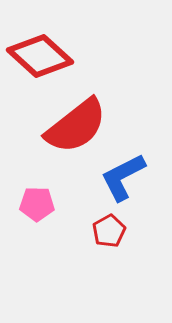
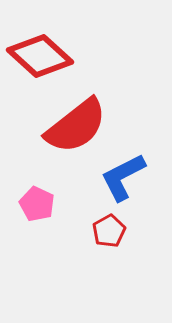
pink pentagon: rotated 24 degrees clockwise
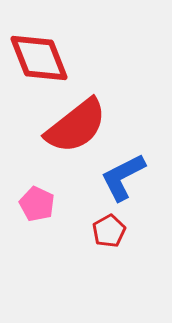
red diamond: moved 1 px left, 2 px down; rotated 26 degrees clockwise
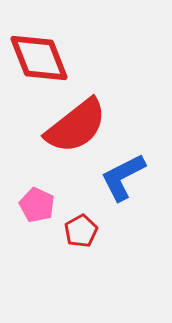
pink pentagon: moved 1 px down
red pentagon: moved 28 px left
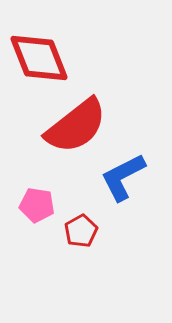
pink pentagon: rotated 16 degrees counterclockwise
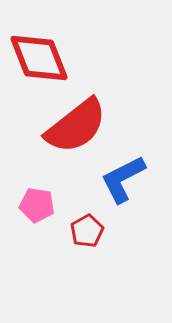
blue L-shape: moved 2 px down
red pentagon: moved 6 px right
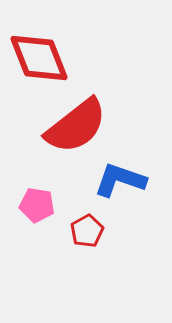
blue L-shape: moved 3 px left, 1 px down; rotated 46 degrees clockwise
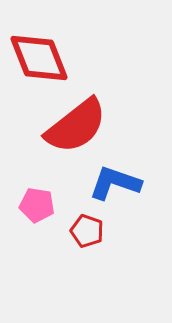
blue L-shape: moved 5 px left, 3 px down
red pentagon: rotated 24 degrees counterclockwise
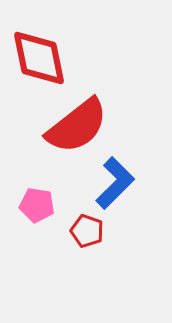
red diamond: rotated 10 degrees clockwise
red semicircle: moved 1 px right
blue L-shape: rotated 116 degrees clockwise
